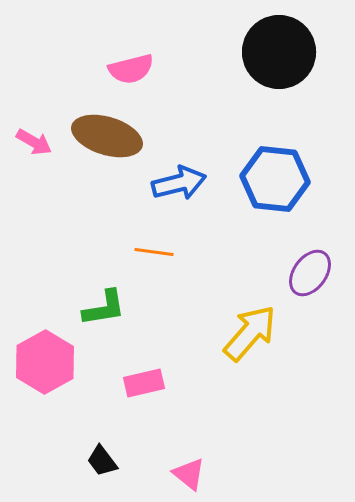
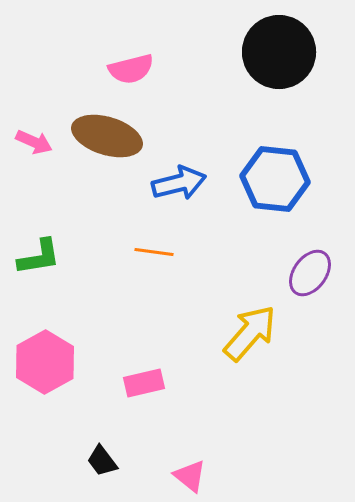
pink arrow: rotated 6 degrees counterclockwise
green L-shape: moved 65 px left, 51 px up
pink triangle: moved 1 px right, 2 px down
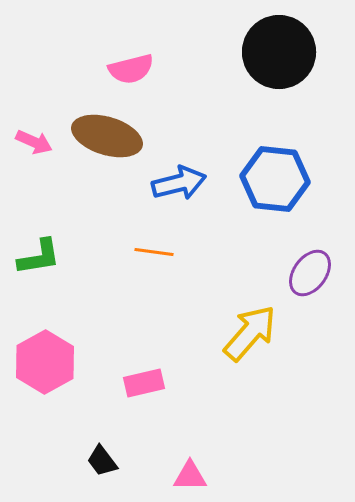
pink triangle: rotated 39 degrees counterclockwise
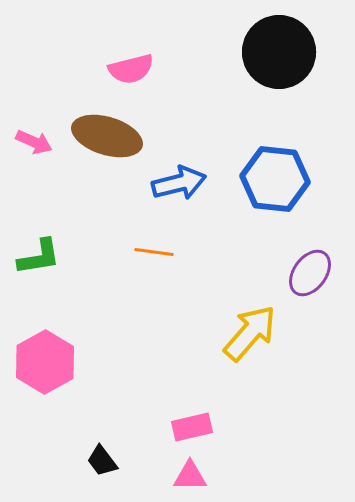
pink rectangle: moved 48 px right, 44 px down
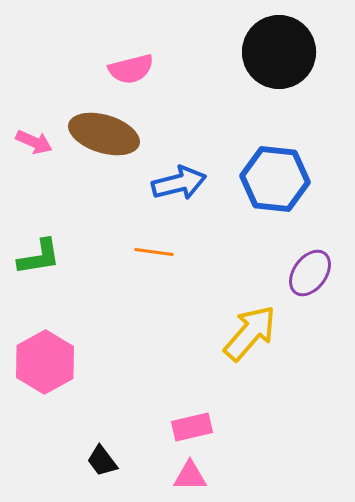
brown ellipse: moved 3 px left, 2 px up
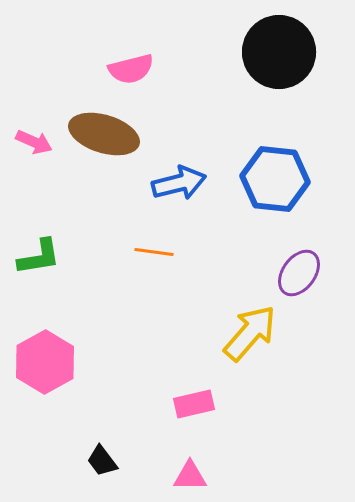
purple ellipse: moved 11 px left
pink rectangle: moved 2 px right, 23 px up
